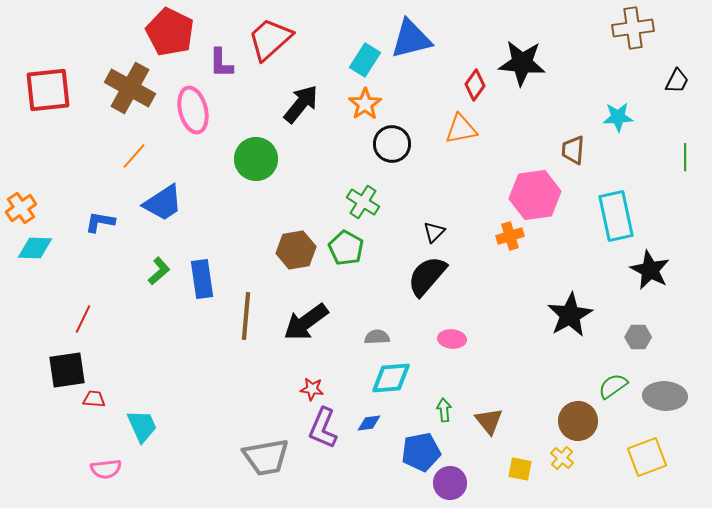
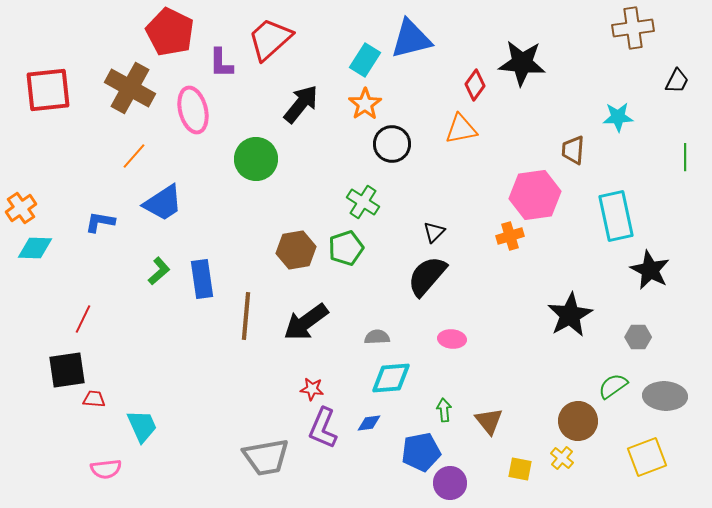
green pentagon at (346, 248): rotated 24 degrees clockwise
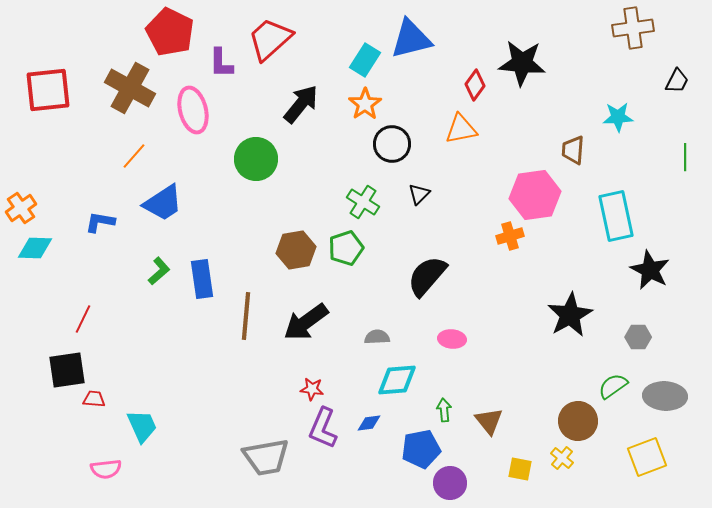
black triangle at (434, 232): moved 15 px left, 38 px up
cyan diamond at (391, 378): moved 6 px right, 2 px down
blue pentagon at (421, 452): moved 3 px up
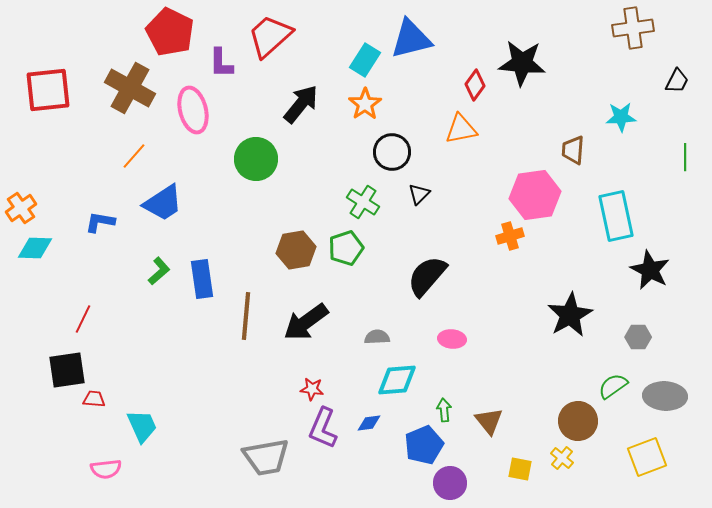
red trapezoid at (270, 39): moved 3 px up
cyan star at (618, 117): moved 3 px right
black circle at (392, 144): moved 8 px down
blue pentagon at (421, 449): moved 3 px right, 4 px up; rotated 12 degrees counterclockwise
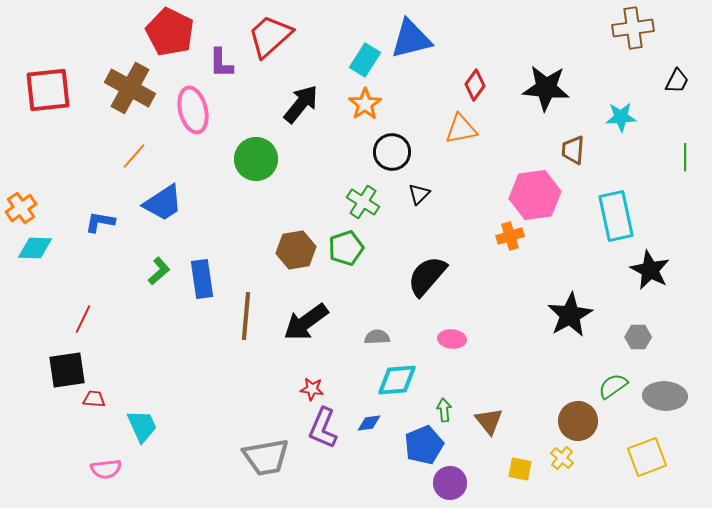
black star at (522, 63): moved 24 px right, 25 px down
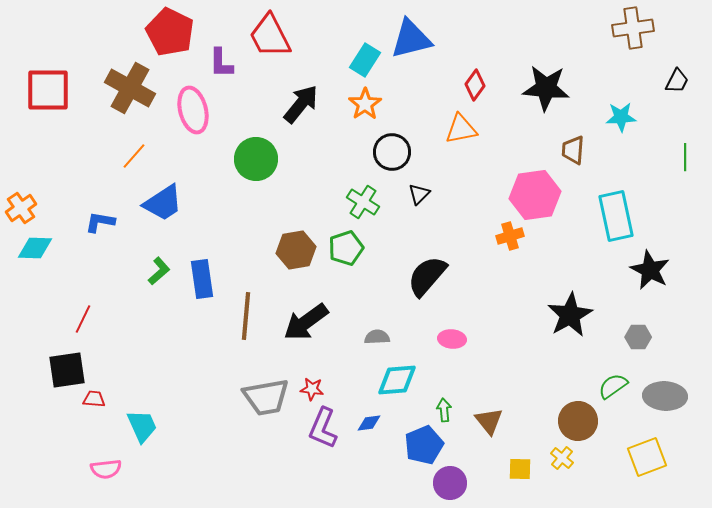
red trapezoid at (270, 36): rotated 75 degrees counterclockwise
red square at (48, 90): rotated 6 degrees clockwise
gray trapezoid at (266, 457): moved 60 px up
yellow square at (520, 469): rotated 10 degrees counterclockwise
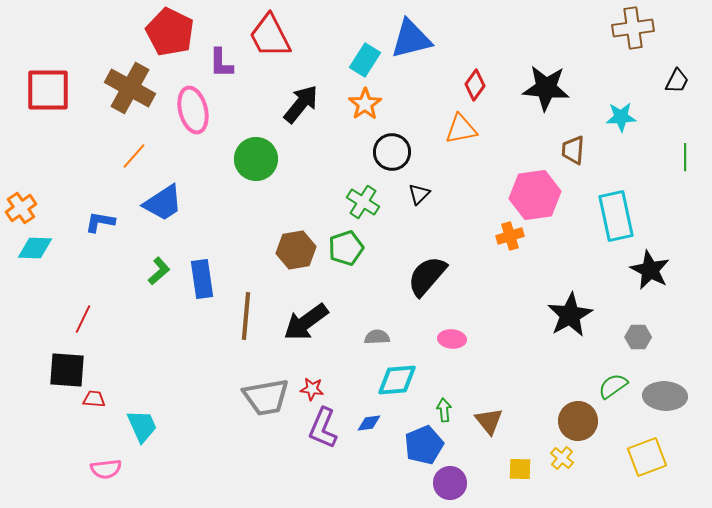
black square at (67, 370): rotated 12 degrees clockwise
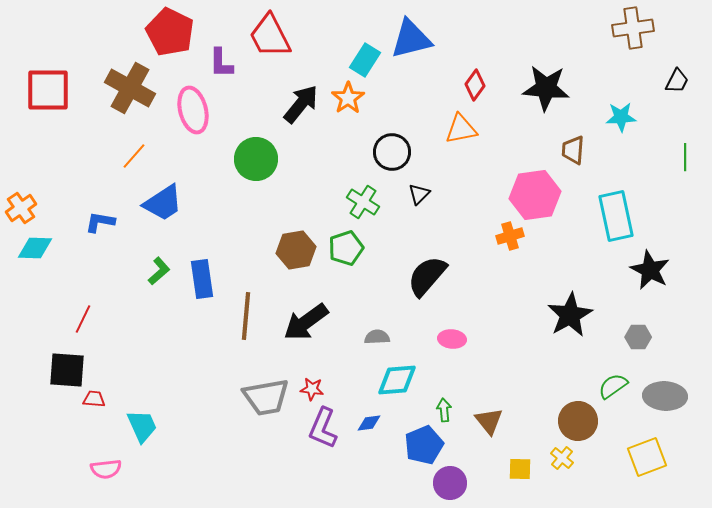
orange star at (365, 104): moved 17 px left, 6 px up
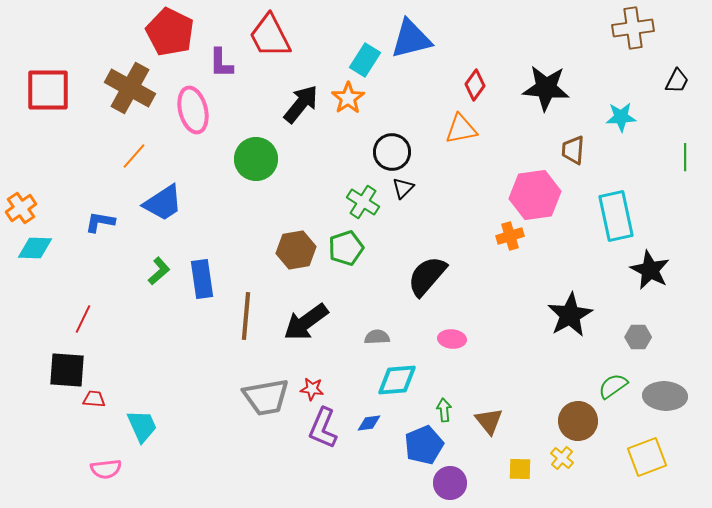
black triangle at (419, 194): moved 16 px left, 6 px up
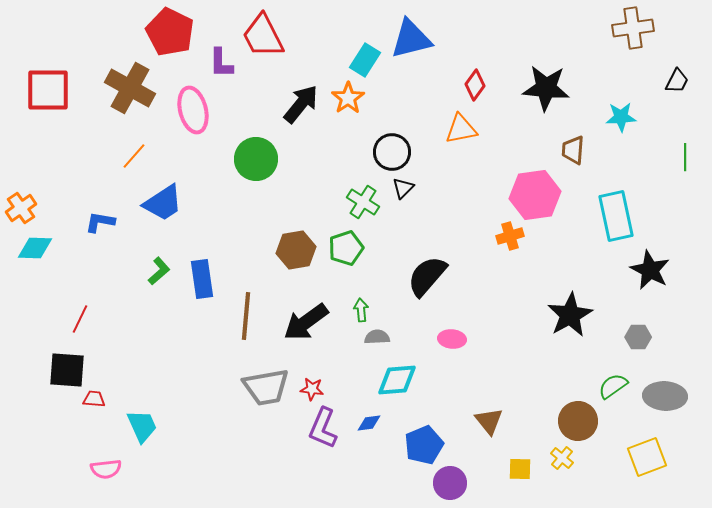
red trapezoid at (270, 36): moved 7 px left
red line at (83, 319): moved 3 px left
gray trapezoid at (266, 397): moved 10 px up
green arrow at (444, 410): moved 83 px left, 100 px up
